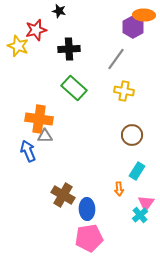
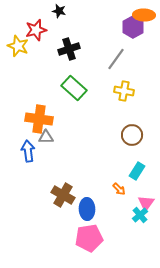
black cross: rotated 15 degrees counterclockwise
gray triangle: moved 1 px right, 1 px down
blue arrow: rotated 15 degrees clockwise
orange arrow: rotated 40 degrees counterclockwise
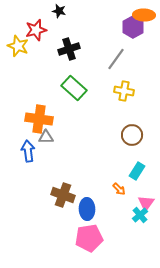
brown cross: rotated 10 degrees counterclockwise
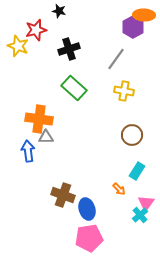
blue ellipse: rotated 15 degrees counterclockwise
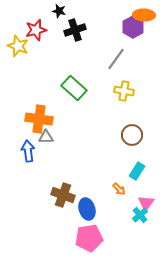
black cross: moved 6 px right, 19 px up
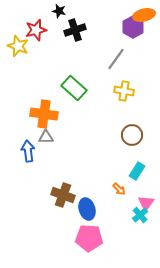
orange ellipse: rotated 15 degrees counterclockwise
orange cross: moved 5 px right, 5 px up
pink pentagon: rotated 12 degrees clockwise
